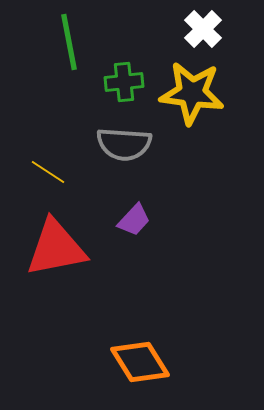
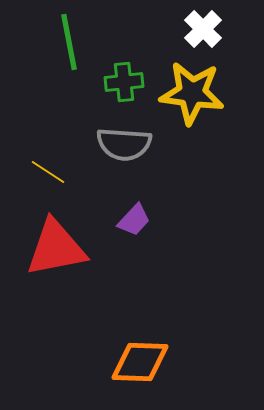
orange diamond: rotated 56 degrees counterclockwise
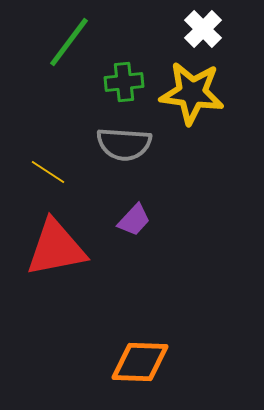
green line: rotated 48 degrees clockwise
